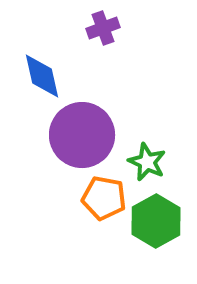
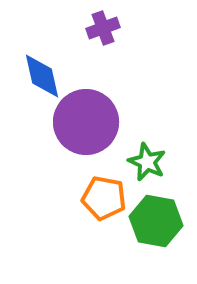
purple circle: moved 4 px right, 13 px up
green hexagon: rotated 21 degrees counterclockwise
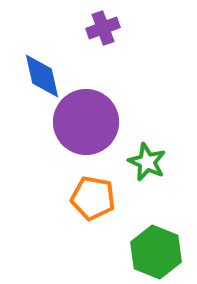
orange pentagon: moved 11 px left
green hexagon: moved 31 px down; rotated 12 degrees clockwise
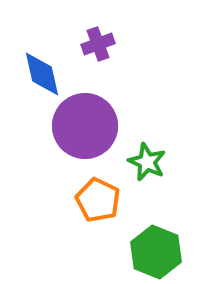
purple cross: moved 5 px left, 16 px down
blue diamond: moved 2 px up
purple circle: moved 1 px left, 4 px down
orange pentagon: moved 5 px right, 2 px down; rotated 15 degrees clockwise
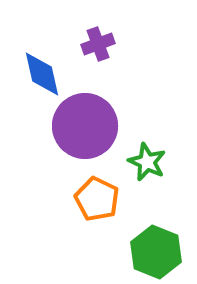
orange pentagon: moved 1 px left, 1 px up
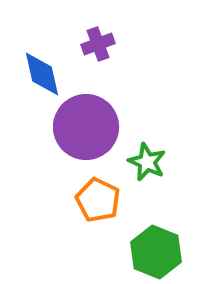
purple circle: moved 1 px right, 1 px down
orange pentagon: moved 1 px right, 1 px down
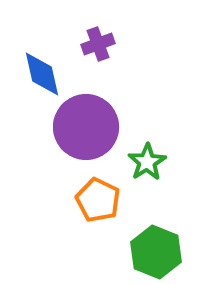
green star: rotated 15 degrees clockwise
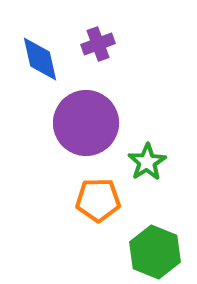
blue diamond: moved 2 px left, 15 px up
purple circle: moved 4 px up
orange pentagon: rotated 27 degrees counterclockwise
green hexagon: moved 1 px left
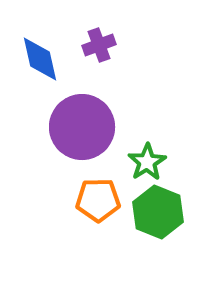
purple cross: moved 1 px right, 1 px down
purple circle: moved 4 px left, 4 px down
green hexagon: moved 3 px right, 40 px up
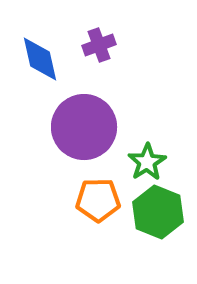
purple circle: moved 2 px right
